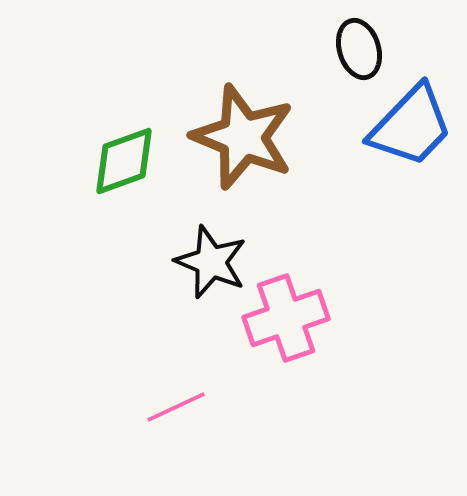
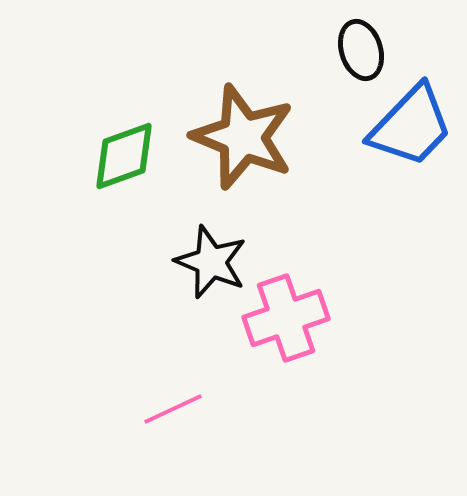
black ellipse: moved 2 px right, 1 px down
green diamond: moved 5 px up
pink line: moved 3 px left, 2 px down
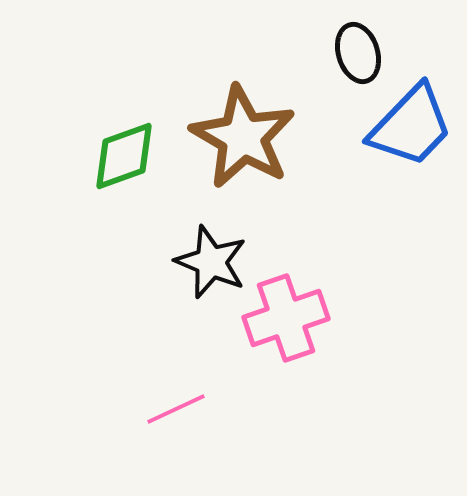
black ellipse: moved 3 px left, 3 px down
brown star: rotated 8 degrees clockwise
pink line: moved 3 px right
